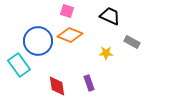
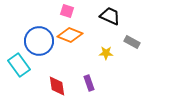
blue circle: moved 1 px right
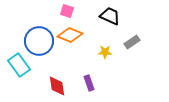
gray rectangle: rotated 63 degrees counterclockwise
yellow star: moved 1 px left, 1 px up
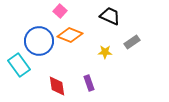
pink square: moved 7 px left; rotated 24 degrees clockwise
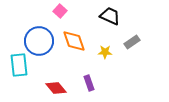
orange diamond: moved 4 px right, 6 px down; rotated 50 degrees clockwise
cyan rectangle: rotated 30 degrees clockwise
red diamond: moved 1 px left, 2 px down; rotated 30 degrees counterclockwise
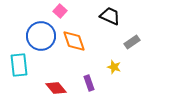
blue circle: moved 2 px right, 5 px up
yellow star: moved 9 px right, 15 px down; rotated 16 degrees clockwise
